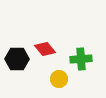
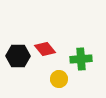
black hexagon: moved 1 px right, 3 px up
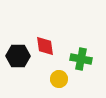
red diamond: moved 3 px up; rotated 30 degrees clockwise
green cross: rotated 15 degrees clockwise
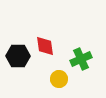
green cross: rotated 35 degrees counterclockwise
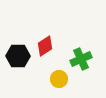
red diamond: rotated 65 degrees clockwise
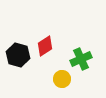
black hexagon: moved 1 px up; rotated 15 degrees clockwise
yellow circle: moved 3 px right
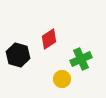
red diamond: moved 4 px right, 7 px up
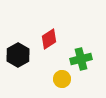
black hexagon: rotated 15 degrees clockwise
green cross: rotated 10 degrees clockwise
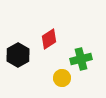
yellow circle: moved 1 px up
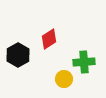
green cross: moved 3 px right, 3 px down; rotated 10 degrees clockwise
yellow circle: moved 2 px right, 1 px down
